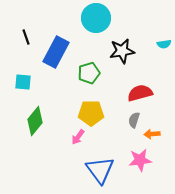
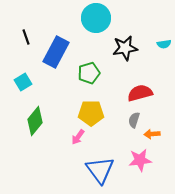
black star: moved 3 px right, 3 px up
cyan square: rotated 36 degrees counterclockwise
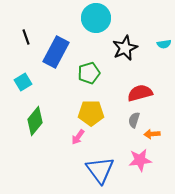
black star: rotated 15 degrees counterclockwise
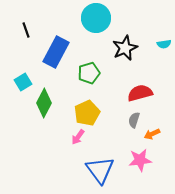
black line: moved 7 px up
yellow pentagon: moved 4 px left; rotated 25 degrees counterclockwise
green diamond: moved 9 px right, 18 px up; rotated 12 degrees counterclockwise
orange arrow: rotated 21 degrees counterclockwise
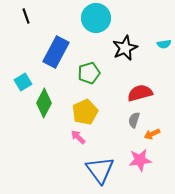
black line: moved 14 px up
yellow pentagon: moved 2 px left, 1 px up
pink arrow: rotated 98 degrees clockwise
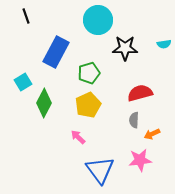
cyan circle: moved 2 px right, 2 px down
black star: rotated 25 degrees clockwise
yellow pentagon: moved 3 px right, 7 px up
gray semicircle: rotated 14 degrees counterclockwise
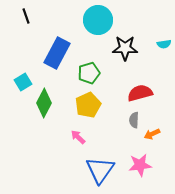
blue rectangle: moved 1 px right, 1 px down
pink star: moved 5 px down
blue triangle: rotated 12 degrees clockwise
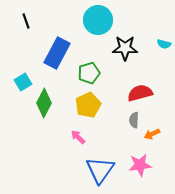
black line: moved 5 px down
cyan semicircle: rotated 24 degrees clockwise
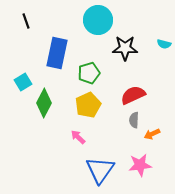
blue rectangle: rotated 16 degrees counterclockwise
red semicircle: moved 7 px left, 2 px down; rotated 10 degrees counterclockwise
